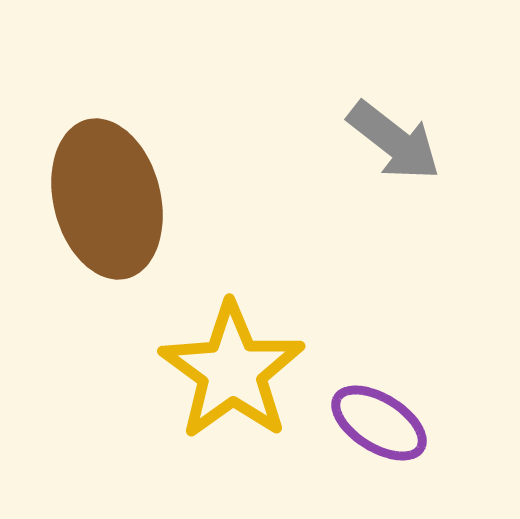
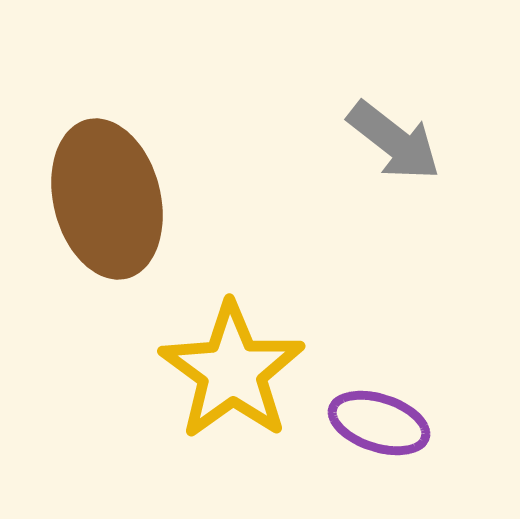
purple ellipse: rotated 14 degrees counterclockwise
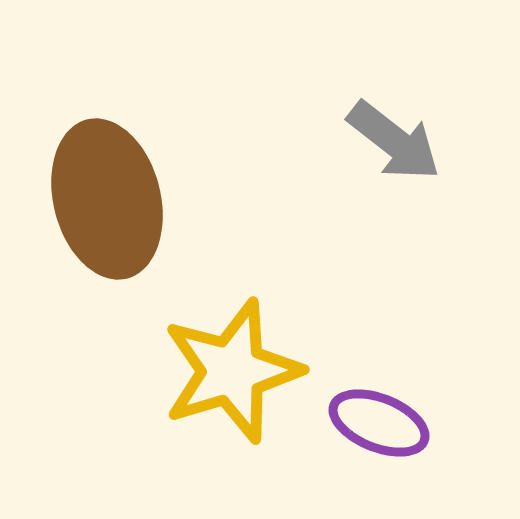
yellow star: rotated 19 degrees clockwise
purple ellipse: rotated 4 degrees clockwise
